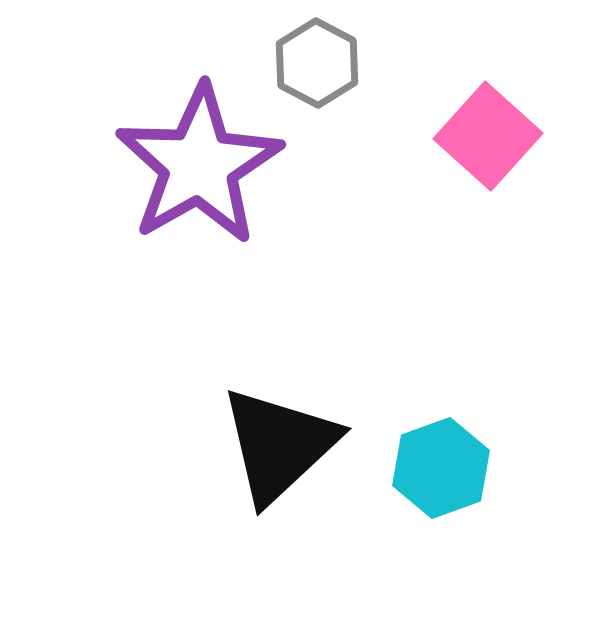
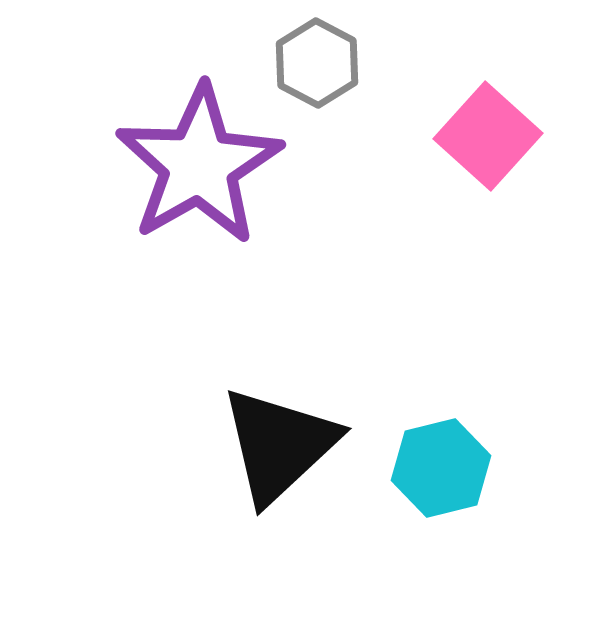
cyan hexagon: rotated 6 degrees clockwise
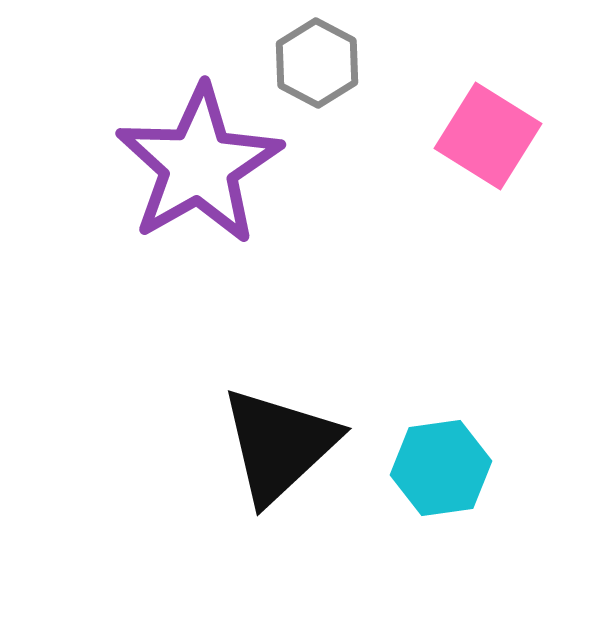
pink square: rotated 10 degrees counterclockwise
cyan hexagon: rotated 6 degrees clockwise
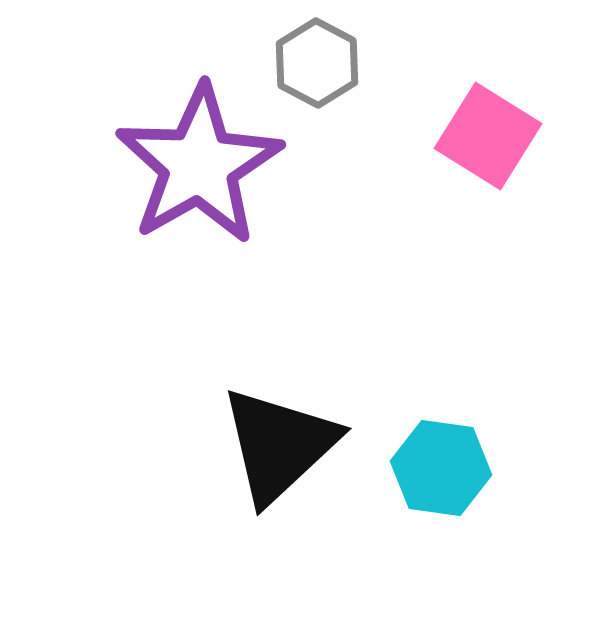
cyan hexagon: rotated 16 degrees clockwise
